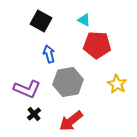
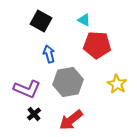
red arrow: moved 1 px up
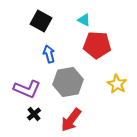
red arrow: rotated 15 degrees counterclockwise
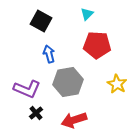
cyan triangle: moved 3 px right, 6 px up; rotated 48 degrees clockwise
black cross: moved 2 px right, 1 px up
red arrow: moved 3 px right; rotated 35 degrees clockwise
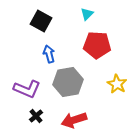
black cross: moved 3 px down
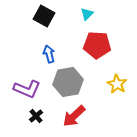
black square: moved 3 px right, 5 px up
red arrow: moved 4 px up; rotated 25 degrees counterclockwise
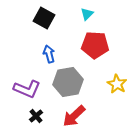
black square: moved 2 px down
red pentagon: moved 2 px left
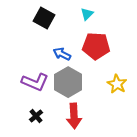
red pentagon: moved 1 px right, 1 px down
blue arrow: moved 13 px right; rotated 48 degrees counterclockwise
gray hexagon: rotated 20 degrees counterclockwise
purple L-shape: moved 8 px right, 7 px up
red arrow: rotated 50 degrees counterclockwise
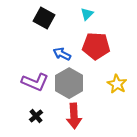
gray hexagon: moved 1 px right, 1 px down
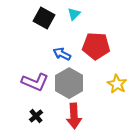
cyan triangle: moved 13 px left
